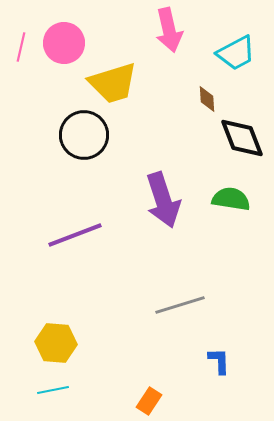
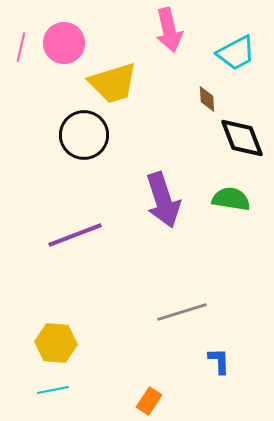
gray line: moved 2 px right, 7 px down
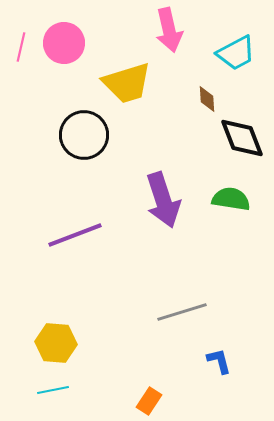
yellow trapezoid: moved 14 px right
blue L-shape: rotated 12 degrees counterclockwise
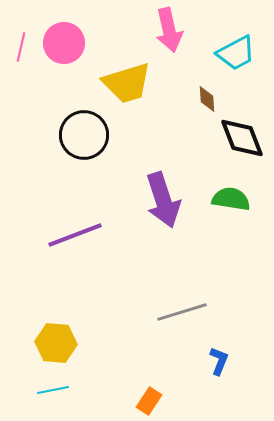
blue L-shape: rotated 36 degrees clockwise
